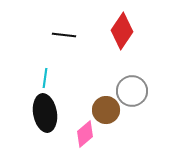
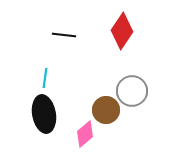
black ellipse: moved 1 px left, 1 px down
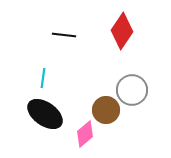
cyan line: moved 2 px left
gray circle: moved 1 px up
black ellipse: moved 1 px right; rotated 45 degrees counterclockwise
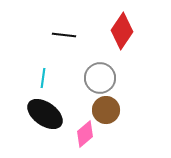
gray circle: moved 32 px left, 12 px up
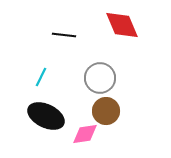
red diamond: moved 6 px up; rotated 57 degrees counterclockwise
cyan line: moved 2 px left, 1 px up; rotated 18 degrees clockwise
brown circle: moved 1 px down
black ellipse: moved 1 px right, 2 px down; rotated 9 degrees counterclockwise
pink diamond: rotated 32 degrees clockwise
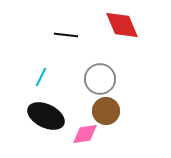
black line: moved 2 px right
gray circle: moved 1 px down
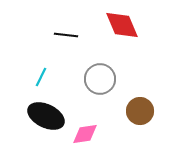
brown circle: moved 34 px right
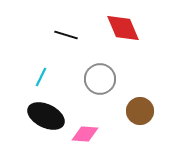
red diamond: moved 1 px right, 3 px down
black line: rotated 10 degrees clockwise
pink diamond: rotated 12 degrees clockwise
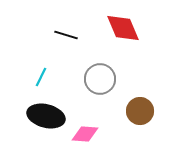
black ellipse: rotated 12 degrees counterclockwise
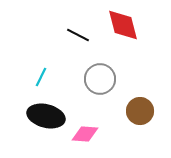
red diamond: moved 3 px up; rotated 9 degrees clockwise
black line: moved 12 px right; rotated 10 degrees clockwise
